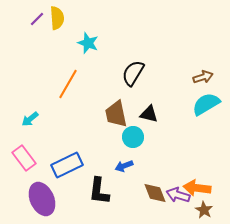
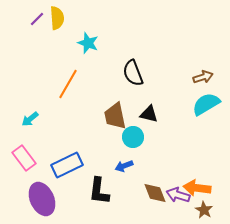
black semicircle: rotated 52 degrees counterclockwise
brown trapezoid: moved 1 px left, 2 px down
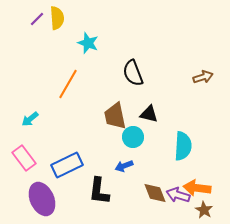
cyan semicircle: moved 23 px left, 42 px down; rotated 124 degrees clockwise
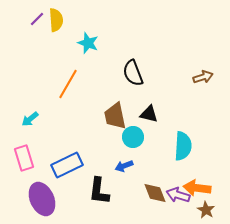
yellow semicircle: moved 1 px left, 2 px down
pink rectangle: rotated 20 degrees clockwise
brown star: moved 2 px right
